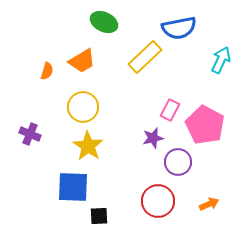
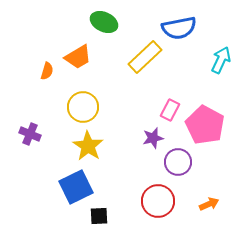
orange trapezoid: moved 4 px left, 4 px up
blue square: moved 3 px right; rotated 28 degrees counterclockwise
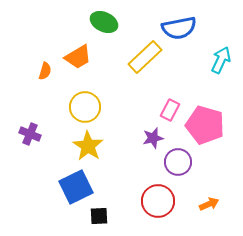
orange semicircle: moved 2 px left
yellow circle: moved 2 px right
pink pentagon: rotated 12 degrees counterclockwise
